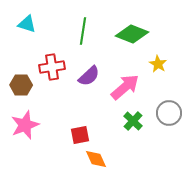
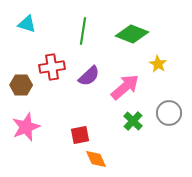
pink star: moved 1 px right, 2 px down
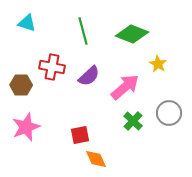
cyan triangle: moved 1 px up
green line: rotated 24 degrees counterclockwise
red cross: rotated 20 degrees clockwise
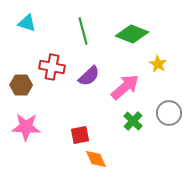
pink star: rotated 24 degrees clockwise
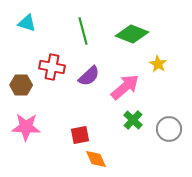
gray circle: moved 16 px down
green cross: moved 1 px up
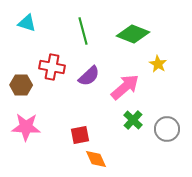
green diamond: moved 1 px right
gray circle: moved 2 px left
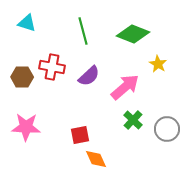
brown hexagon: moved 1 px right, 8 px up
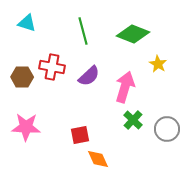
pink arrow: rotated 32 degrees counterclockwise
orange diamond: moved 2 px right
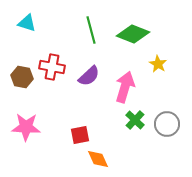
green line: moved 8 px right, 1 px up
brown hexagon: rotated 10 degrees clockwise
green cross: moved 2 px right
gray circle: moved 5 px up
